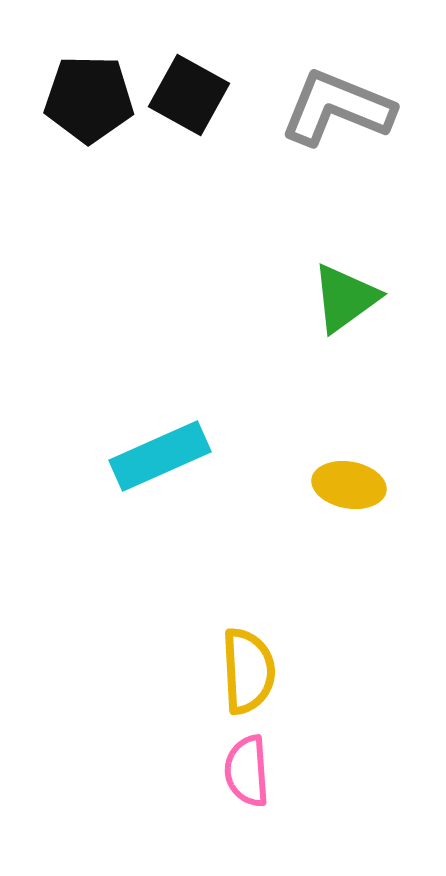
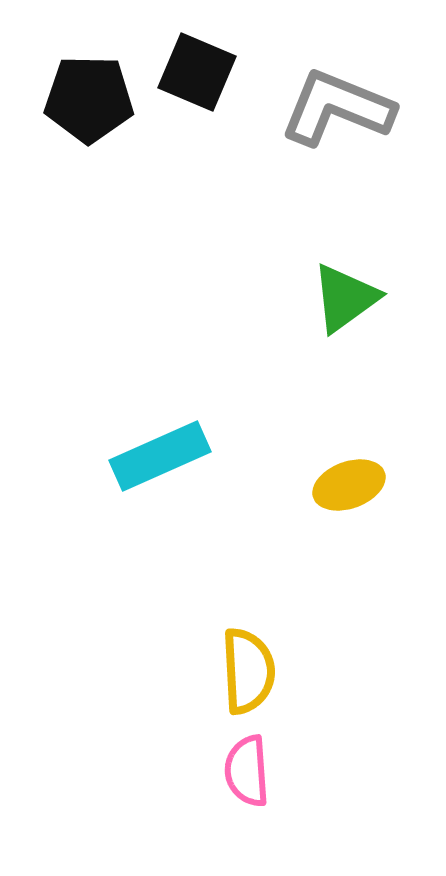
black square: moved 8 px right, 23 px up; rotated 6 degrees counterclockwise
yellow ellipse: rotated 30 degrees counterclockwise
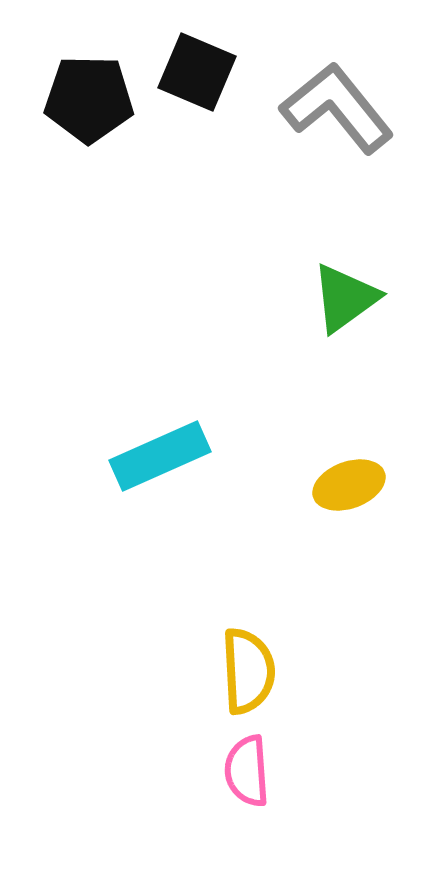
gray L-shape: rotated 29 degrees clockwise
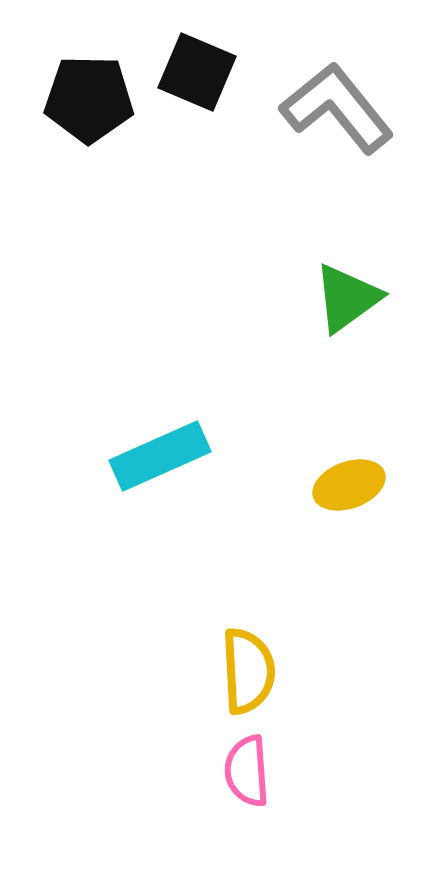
green triangle: moved 2 px right
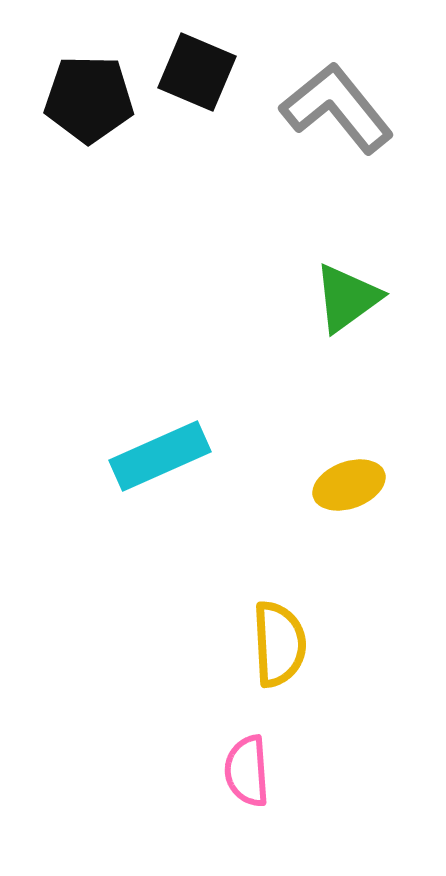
yellow semicircle: moved 31 px right, 27 px up
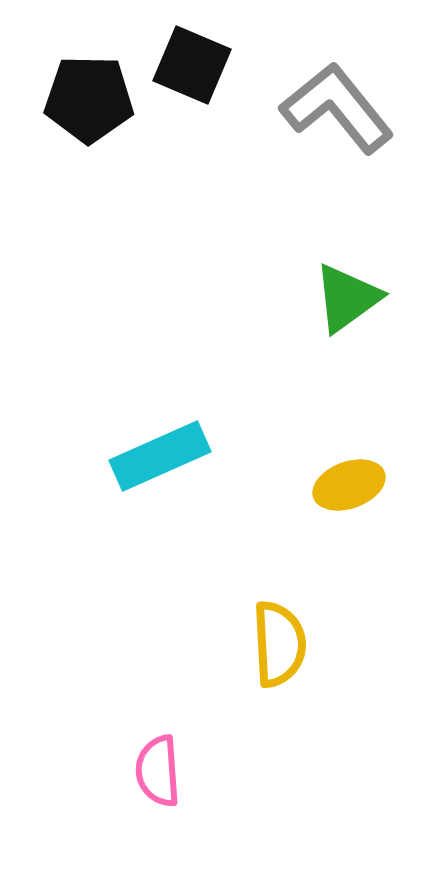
black square: moved 5 px left, 7 px up
pink semicircle: moved 89 px left
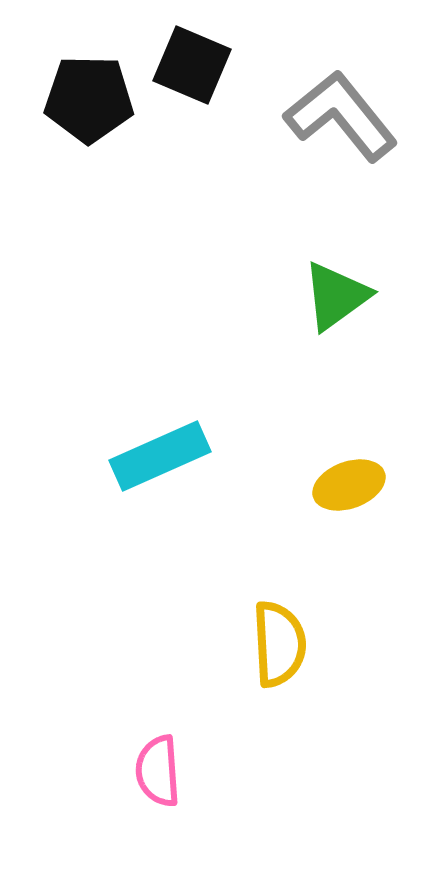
gray L-shape: moved 4 px right, 8 px down
green triangle: moved 11 px left, 2 px up
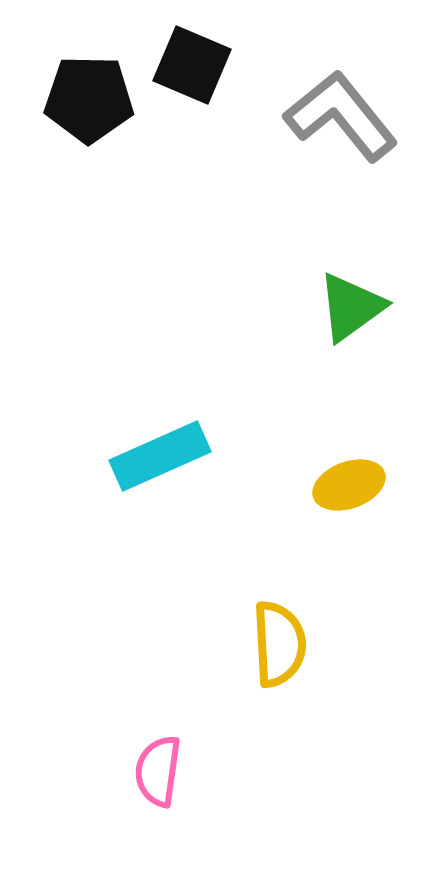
green triangle: moved 15 px right, 11 px down
pink semicircle: rotated 12 degrees clockwise
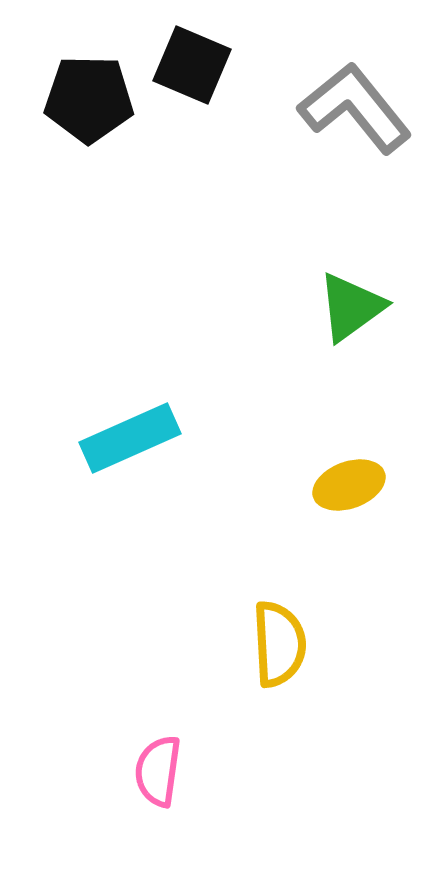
gray L-shape: moved 14 px right, 8 px up
cyan rectangle: moved 30 px left, 18 px up
